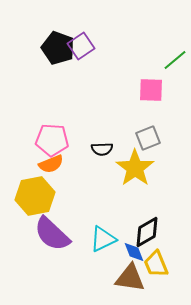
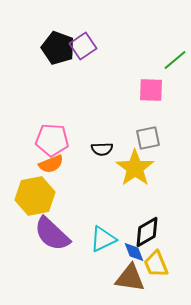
purple square: moved 2 px right
gray square: rotated 10 degrees clockwise
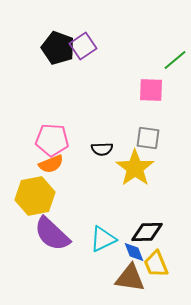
gray square: rotated 20 degrees clockwise
black diamond: rotated 28 degrees clockwise
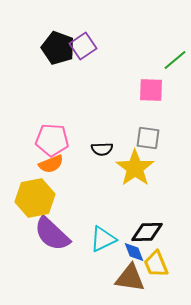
yellow hexagon: moved 2 px down
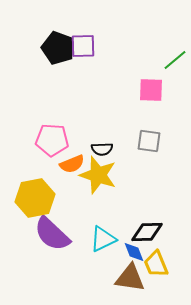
purple square: rotated 32 degrees clockwise
gray square: moved 1 px right, 3 px down
orange semicircle: moved 21 px right
yellow star: moved 37 px left, 7 px down; rotated 18 degrees counterclockwise
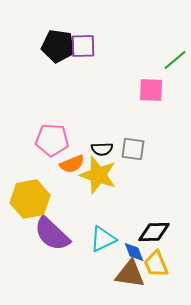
black pentagon: moved 2 px up; rotated 12 degrees counterclockwise
gray square: moved 16 px left, 8 px down
yellow hexagon: moved 5 px left, 1 px down
black diamond: moved 7 px right
brown triangle: moved 4 px up
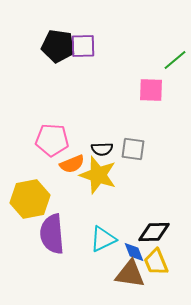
purple semicircle: rotated 42 degrees clockwise
yellow trapezoid: moved 2 px up
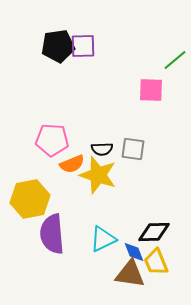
black pentagon: rotated 16 degrees counterclockwise
